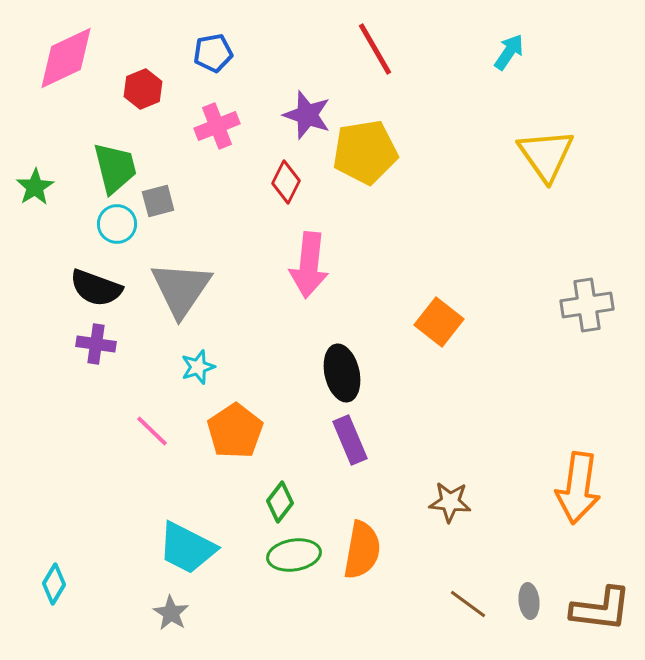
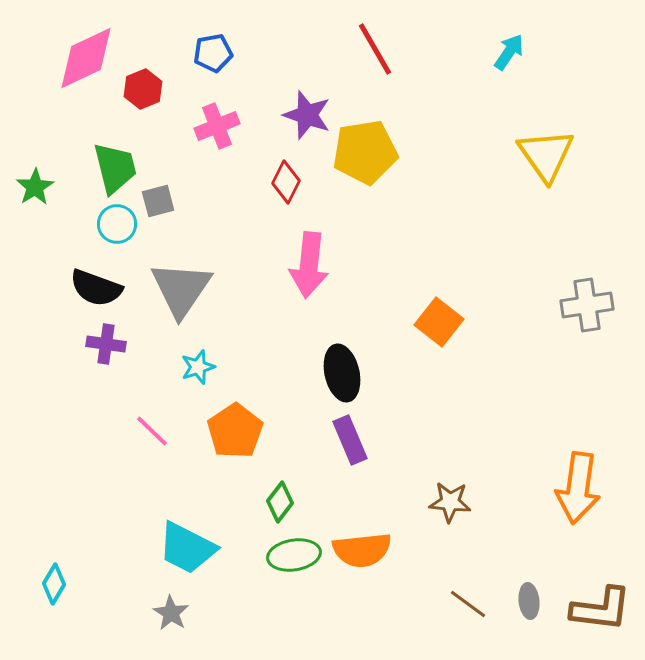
pink diamond: moved 20 px right
purple cross: moved 10 px right
orange semicircle: rotated 74 degrees clockwise
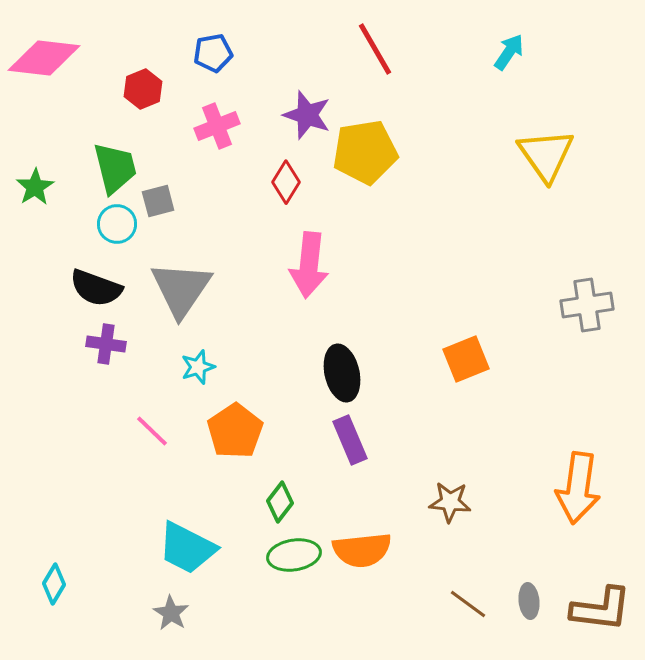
pink diamond: moved 42 px left; rotated 32 degrees clockwise
red diamond: rotated 6 degrees clockwise
orange square: moved 27 px right, 37 px down; rotated 30 degrees clockwise
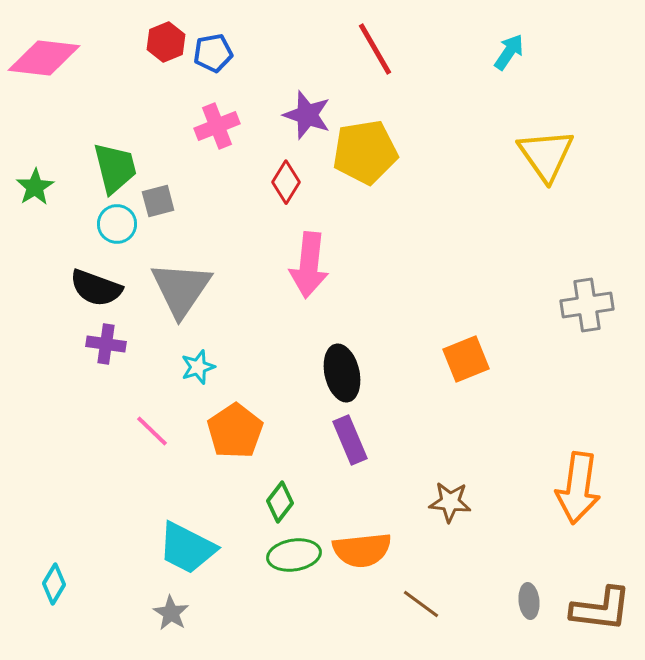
red hexagon: moved 23 px right, 47 px up
brown line: moved 47 px left
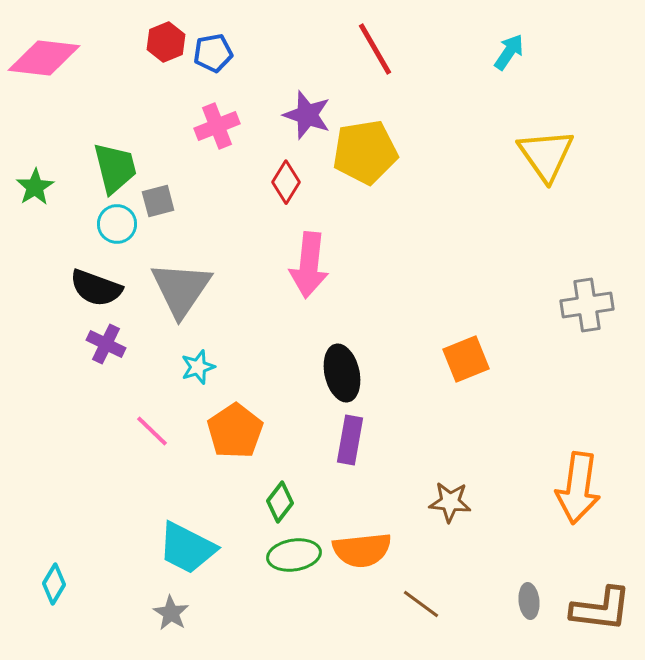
purple cross: rotated 18 degrees clockwise
purple rectangle: rotated 33 degrees clockwise
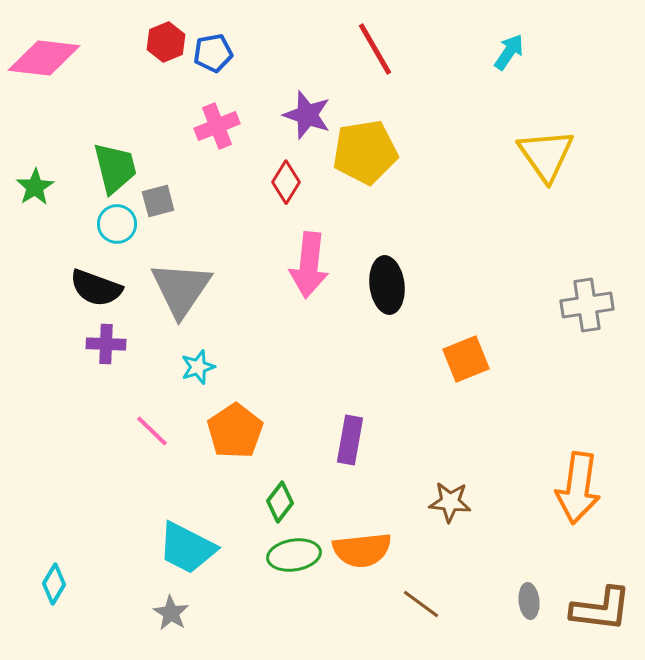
purple cross: rotated 24 degrees counterclockwise
black ellipse: moved 45 px right, 88 px up; rotated 6 degrees clockwise
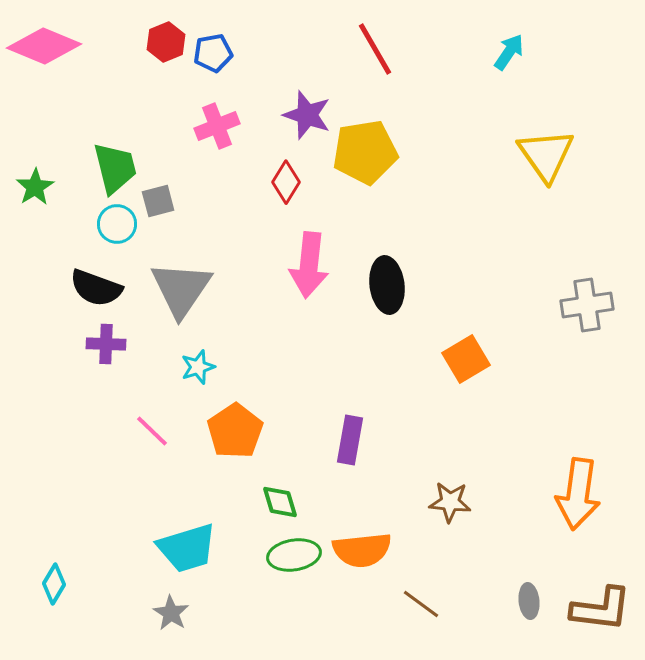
pink diamond: moved 12 px up; rotated 16 degrees clockwise
orange square: rotated 9 degrees counterclockwise
orange arrow: moved 6 px down
green diamond: rotated 54 degrees counterclockwise
cyan trapezoid: rotated 44 degrees counterclockwise
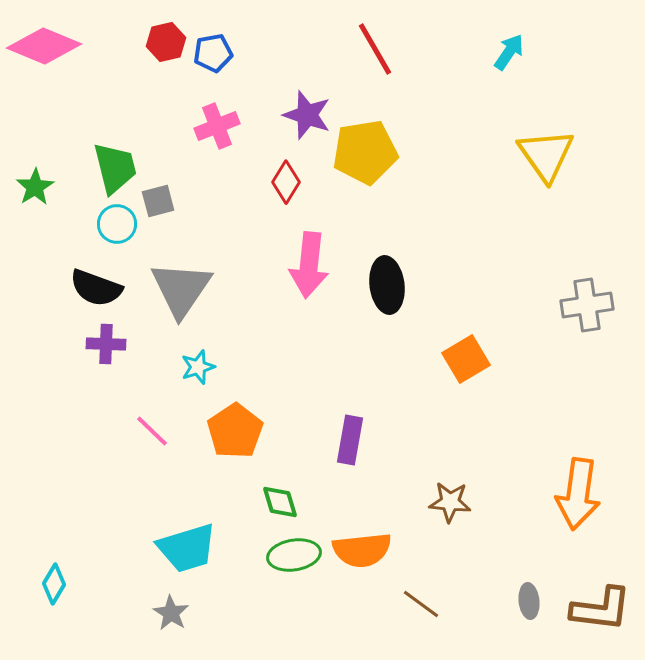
red hexagon: rotated 9 degrees clockwise
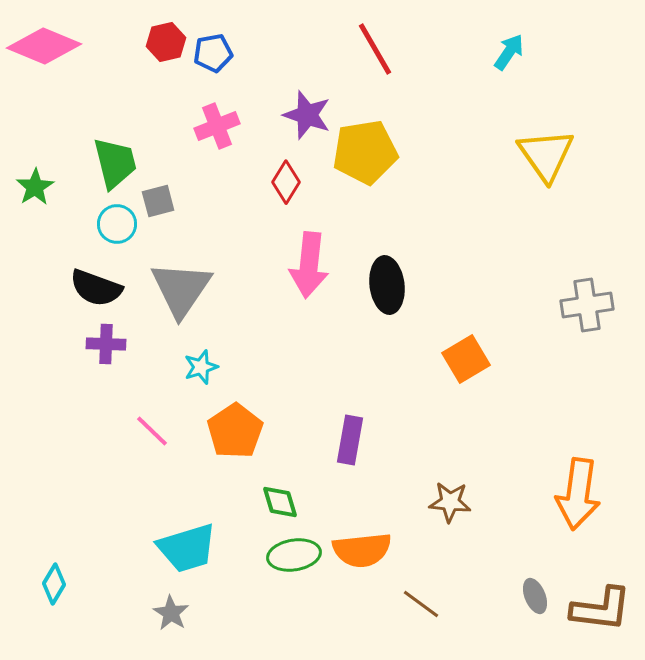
green trapezoid: moved 5 px up
cyan star: moved 3 px right
gray ellipse: moved 6 px right, 5 px up; rotated 16 degrees counterclockwise
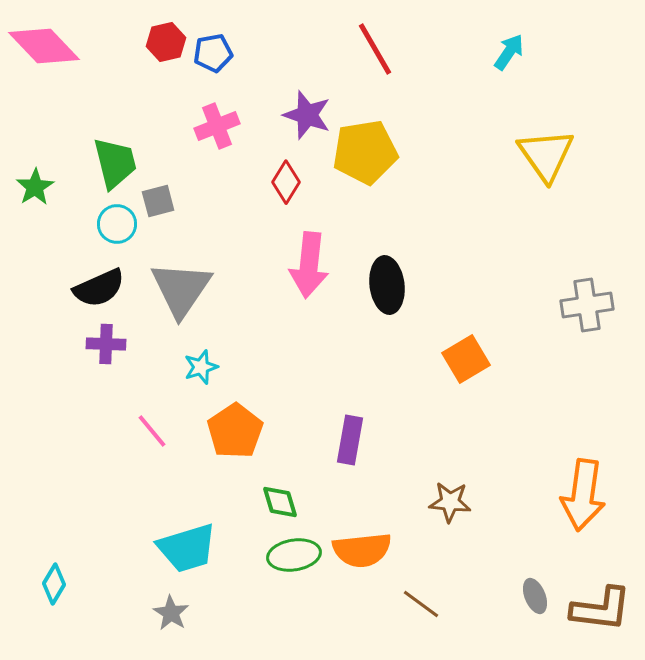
pink diamond: rotated 24 degrees clockwise
black semicircle: moved 3 px right; rotated 44 degrees counterclockwise
pink line: rotated 6 degrees clockwise
orange arrow: moved 5 px right, 1 px down
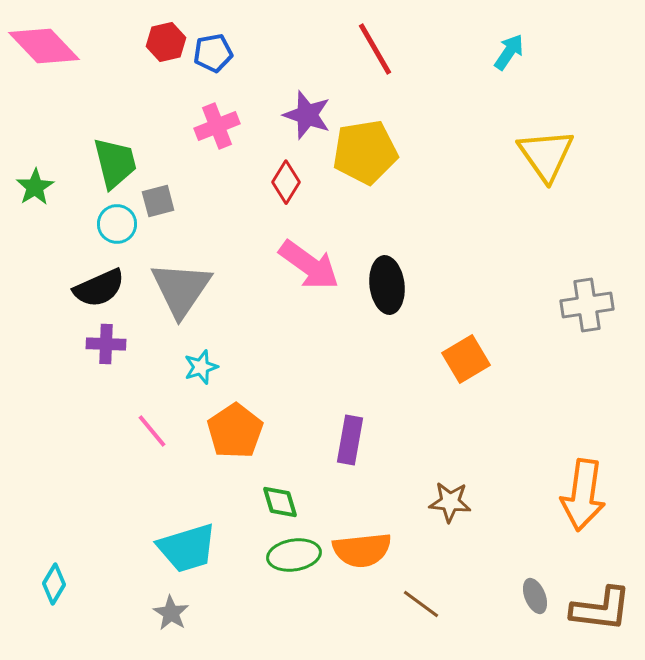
pink arrow: rotated 60 degrees counterclockwise
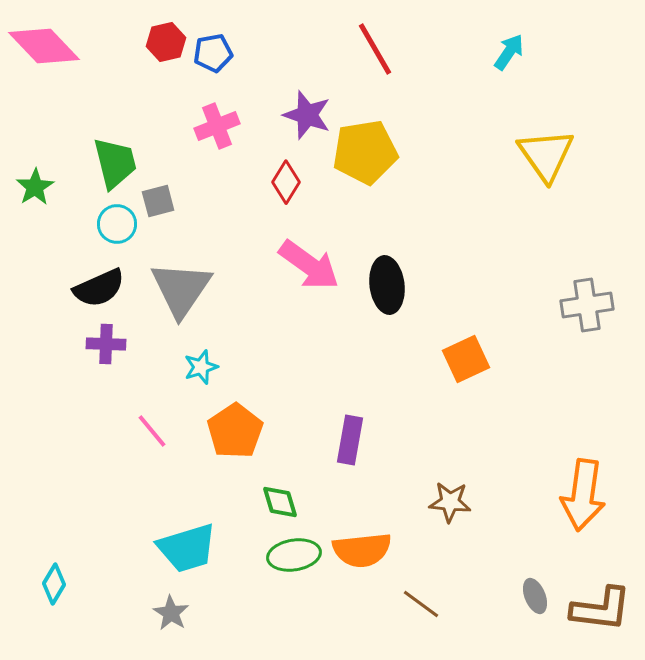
orange square: rotated 6 degrees clockwise
